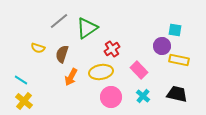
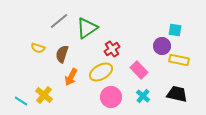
yellow ellipse: rotated 20 degrees counterclockwise
cyan line: moved 21 px down
yellow cross: moved 20 px right, 6 px up
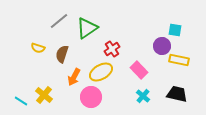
orange arrow: moved 3 px right
pink circle: moved 20 px left
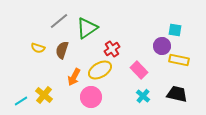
brown semicircle: moved 4 px up
yellow ellipse: moved 1 px left, 2 px up
cyan line: rotated 64 degrees counterclockwise
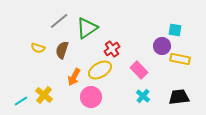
yellow rectangle: moved 1 px right, 1 px up
black trapezoid: moved 2 px right, 3 px down; rotated 20 degrees counterclockwise
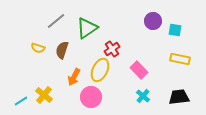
gray line: moved 3 px left
purple circle: moved 9 px left, 25 px up
yellow ellipse: rotated 35 degrees counterclockwise
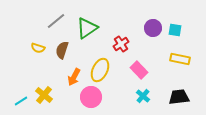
purple circle: moved 7 px down
red cross: moved 9 px right, 5 px up
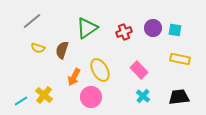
gray line: moved 24 px left
red cross: moved 3 px right, 12 px up; rotated 14 degrees clockwise
yellow ellipse: rotated 55 degrees counterclockwise
